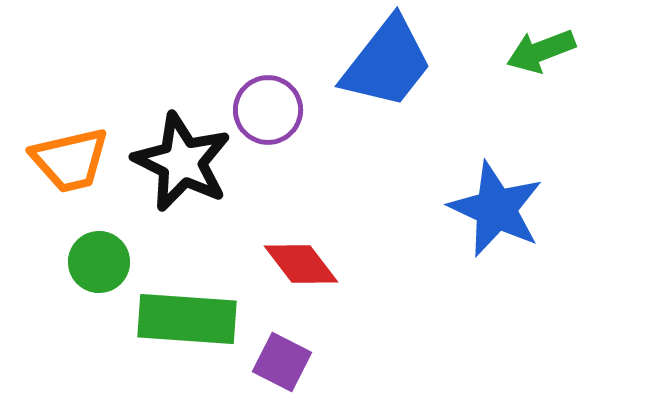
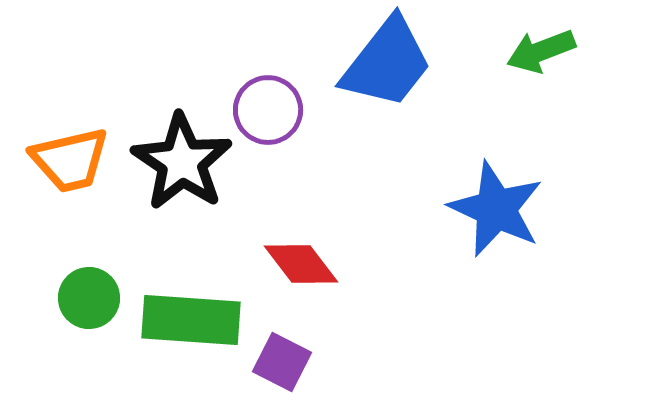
black star: rotated 8 degrees clockwise
green circle: moved 10 px left, 36 px down
green rectangle: moved 4 px right, 1 px down
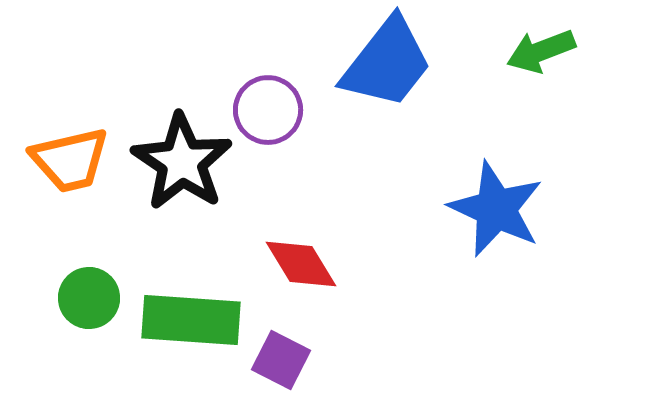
red diamond: rotated 6 degrees clockwise
purple square: moved 1 px left, 2 px up
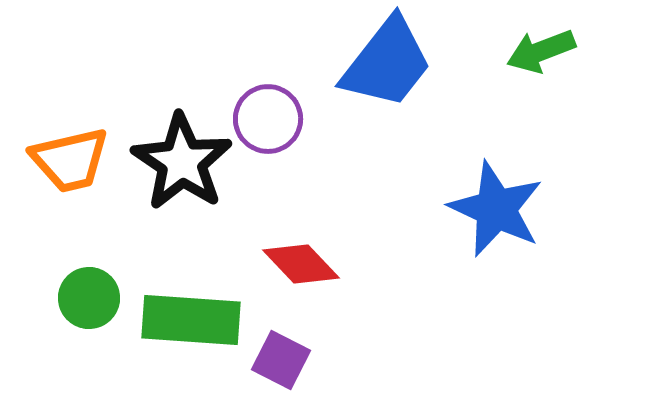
purple circle: moved 9 px down
red diamond: rotated 12 degrees counterclockwise
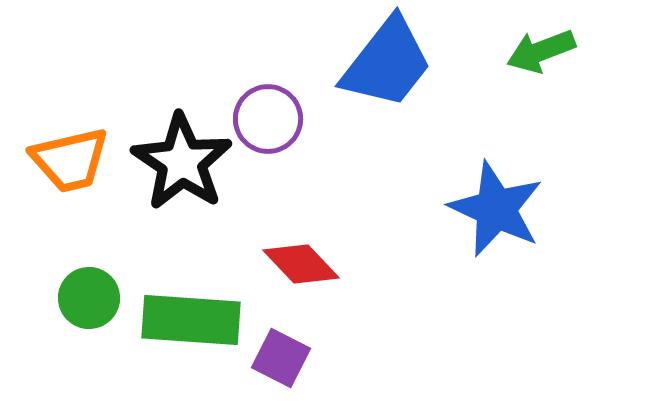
purple square: moved 2 px up
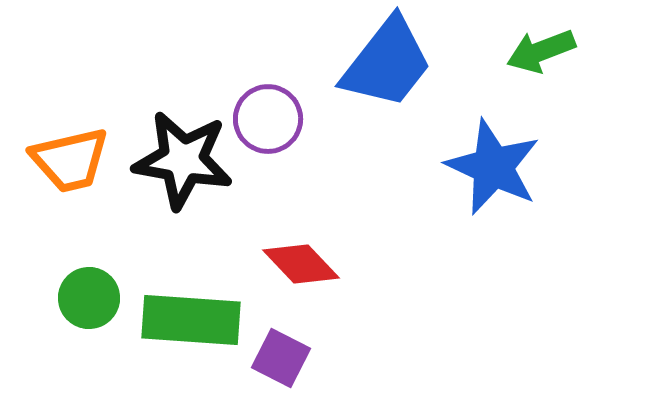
black star: moved 1 px right, 2 px up; rotated 24 degrees counterclockwise
blue star: moved 3 px left, 42 px up
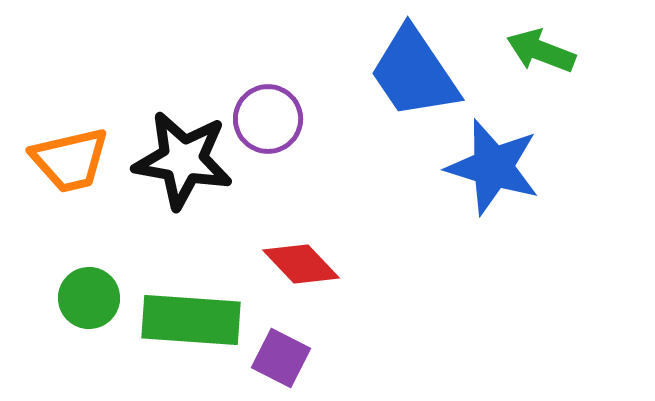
green arrow: rotated 42 degrees clockwise
blue trapezoid: moved 27 px right, 10 px down; rotated 108 degrees clockwise
blue star: rotated 8 degrees counterclockwise
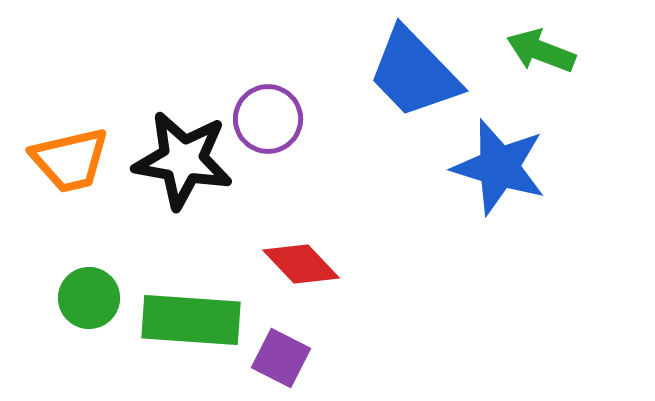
blue trapezoid: rotated 10 degrees counterclockwise
blue star: moved 6 px right
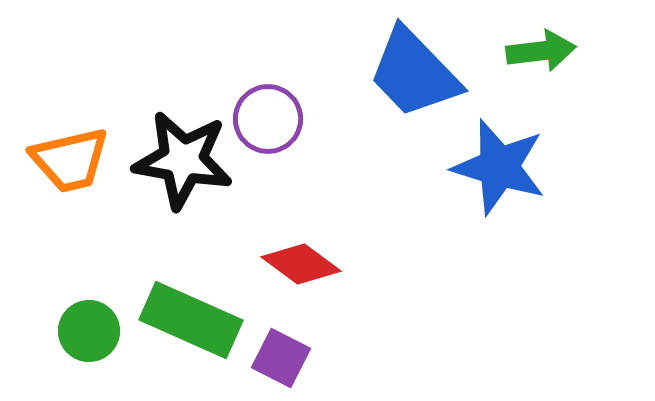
green arrow: rotated 152 degrees clockwise
red diamond: rotated 10 degrees counterclockwise
green circle: moved 33 px down
green rectangle: rotated 20 degrees clockwise
